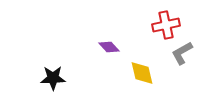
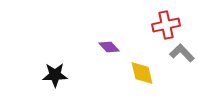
gray L-shape: rotated 75 degrees clockwise
black star: moved 2 px right, 3 px up
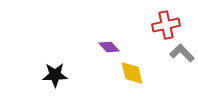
yellow diamond: moved 10 px left
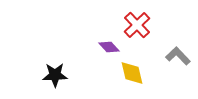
red cross: moved 29 px left; rotated 32 degrees counterclockwise
gray L-shape: moved 4 px left, 3 px down
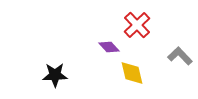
gray L-shape: moved 2 px right
